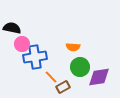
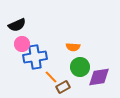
black semicircle: moved 5 px right, 3 px up; rotated 144 degrees clockwise
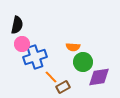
black semicircle: rotated 54 degrees counterclockwise
blue cross: rotated 10 degrees counterclockwise
green circle: moved 3 px right, 5 px up
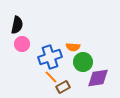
blue cross: moved 15 px right
purple diamond: moved 1 px left, 1 px down
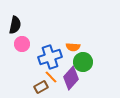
black semicircle: moved 2 px left
purple diamond: moved 27 px left; rotated 40 degrees counterclockwise
brown rectangle: moved 22 px left
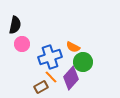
orange semicircle: rotated 24 degrees clockwise
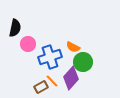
black semicircle: moved 3 px down
pink circle: moved 6 px right
orange line: moved 1 px right, 4 px down
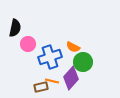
orange line: rotated 32 degrees counterclockwise
brown rectangle: rotated 16 degrees clockwise
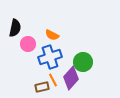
orange semicircle: moved 21 px left, 12 px up
orange line: moved 1 px right, 1 px up; rotated 48 degrees clockwise
brown rectangle: moved 1 px right
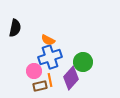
orange semicircle: moved 4 px left, 5 px down
pink circle: moved 6 px right, 27 px down
orange line: moved 3 px left; rotated 16 degrees clockwise
brown rectangle: moved 2 px left, 1 px up
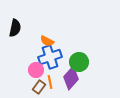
orange semicircle: moved 1 px left, 1 px down
green circle: moved 4 px left
pink circle: moved 2 px right, 1 px up
orange line: moved 2 px down
brown rectangle: moved 1 px left, 1 px down; rotated 40 degrees counterclockwise
